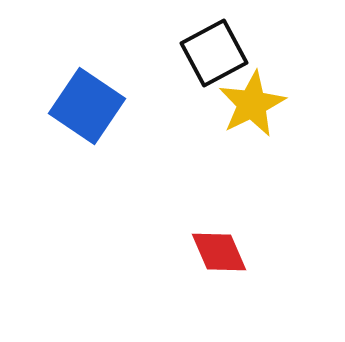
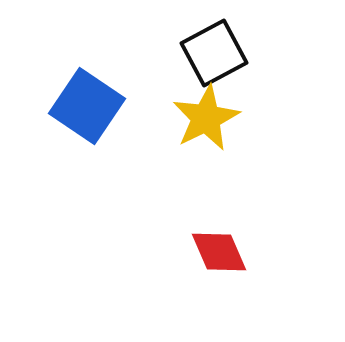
yellow star: moved 46 px left, 14 px down
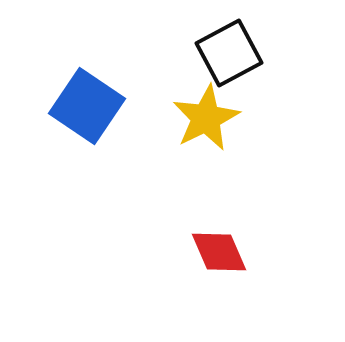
black square: moved 15 px right
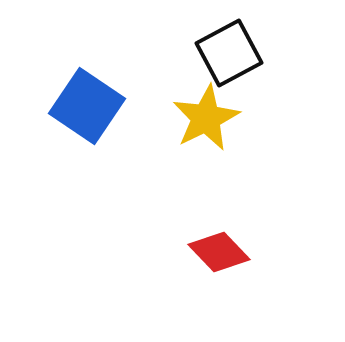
red diamond: rotated 20 degrees counterclockwise
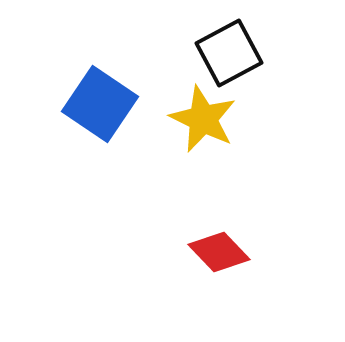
blue square: moved 13 px right, 2 px up
yellow star: moved 3 px left, 1 px down; rotated 20 degrees counterclockwise
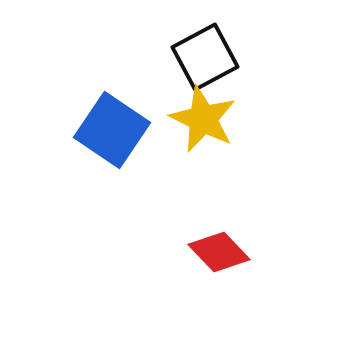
black square: moved 24 px left, 4 px down
blue square: moved 12 px right, 26 px down
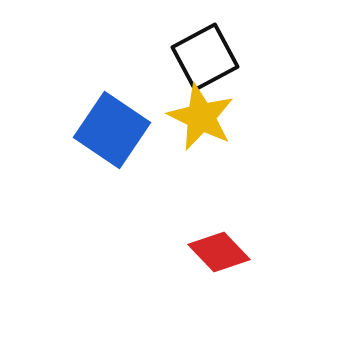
yellow star: moved 2 px left, 2 px up
